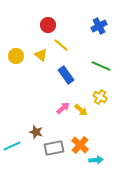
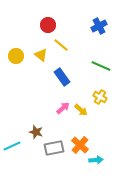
blue rectangle: moved 4 px left, 2 px down
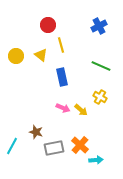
yellow line: rotated 35 degrees clockwise
blue rectangle: rotated 24 degrees clockwise
pink arrow: rotated 64 degrees clockwise
cyan line: rotated 36 degrees counterclockwise
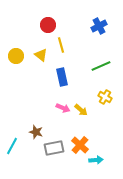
green line: rotated 48 degrees counterclockwise
yellow cross: moved 5 px right
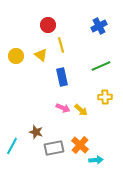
yellow cross: rotated 32 degrees counterclockwise
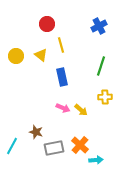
red circle: moved 1 px left, 1 px up
green line: rotated 48 degrees counterclockwise
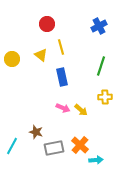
yellow line: moved 2 px down
yellow circle: moved 4 px left, 3 px down
